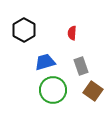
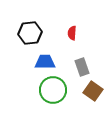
black hexagon: moved 6 px right, 3 px down; rotated 25 degrees clockwise
blue trapezoid: rotated 15 degrees clockwise
gray rectangle: moved 1 px right, 1 px down
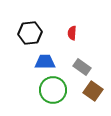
gray rectangle: rotated 36 degrees counterclockwise
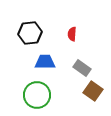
red semicircle: moved 1 px down
gray rectangle: moved 1 px down
green circle: moved 16 px left, 5 px down
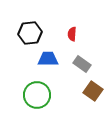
blue trapezoid: moved 3 px right, 3 px up
gray rectangle: moved 4 px up
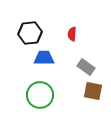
blue trapezoid: moved 4 px left, 1 px up
gray rectangle: moved 4 px right, 3 px down
brown square: rotated 24 degrees counterclockwise
green circle: moved 3 px right
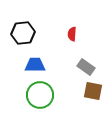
black hexagon: moved 7 px left
blue trapezoid: moved 9 px left, 7 px down
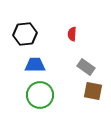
black hexagon: moved 2 px right, 1 px down
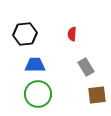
gray rectangle: rotated 24 degrees clockwise
brown square: moved 4 px right, 4 px down; rotated 18 degrees counterclockwise
green circle: moved 2 px left, 1 px up
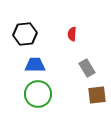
gray rectangle: moved 1 px right, 1 px down
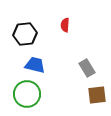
red semicircle: moved 7 px left, 9 px up
blue trapezoid: rotated 15 degrees clockwise
green circle: moved 11 px left
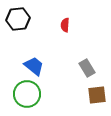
black hexagon: moved 7 px left, 15 px up
blue trapezoid: moved 1 px left, 1 px down; rotated 25 degrees clockwise
